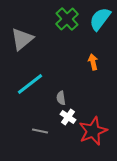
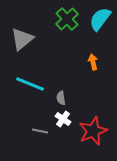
cyan line: rotated 60 degrees clockwise
white cross: moved 5 px left, 2 px down
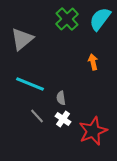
gray line: moved 3 px left, 15 px up; rotated 35 degrees clockwise
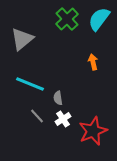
cyan semicircle: moved 1 px left
gray semicircle: moved 3 px left
white cross: rotated 21 degrees clockwise
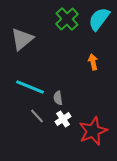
cyan line: moved 3 px down
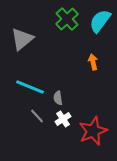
cyan semicircle: moved 1 px right, 2 px down
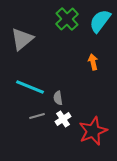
gray line: rotated 63 degrees counterclockwise
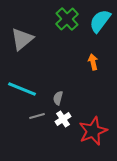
cyan line: moved 8 px left, 2 px down
gray semicircle: rotated 24 degrees clockwise
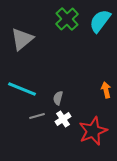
orange arrow: moved 13 px right, 28 px down
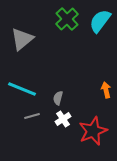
gray line: moved 5 px left
